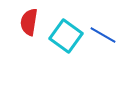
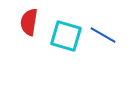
cyan square: rotated 20 degrees counterclockwise
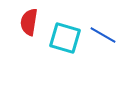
cyan square: moved 1 px left, 2 px down
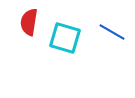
blue line: moved 9 px right, 3 px up
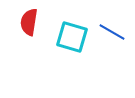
cyan square: moved 7 px right, 1 px up
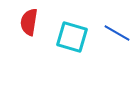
blue line: moved 5 px right, 1 px down
